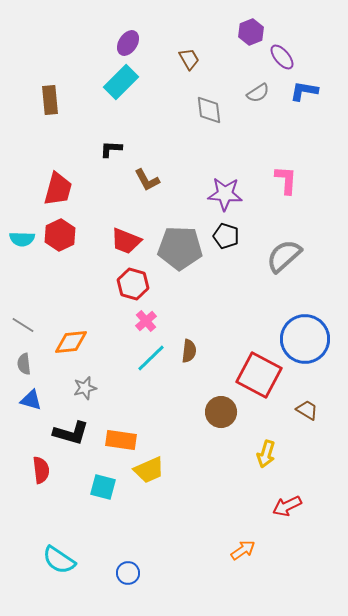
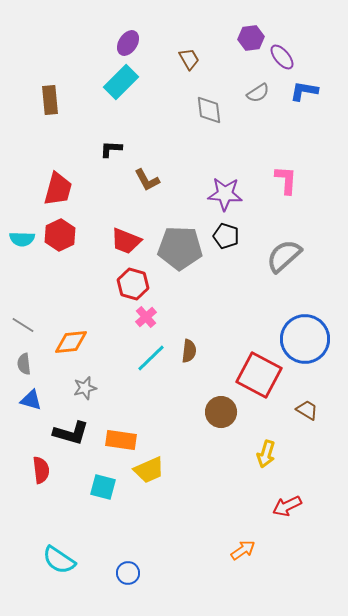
purple hexagon at (251, 32): moved 6 px down; rotated 15 degrees clockwise
pink cross at (146, 321): moved 4 px up
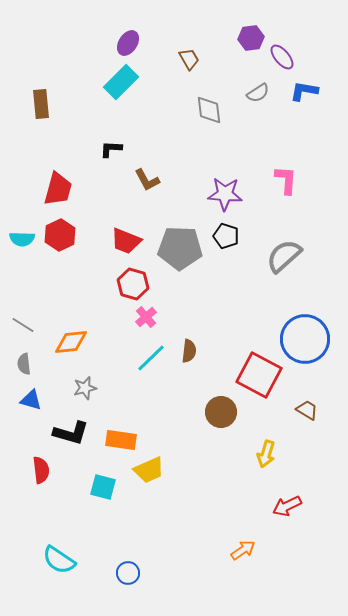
brown rectangle at (50, 100): moved 9 px left, 4 px down
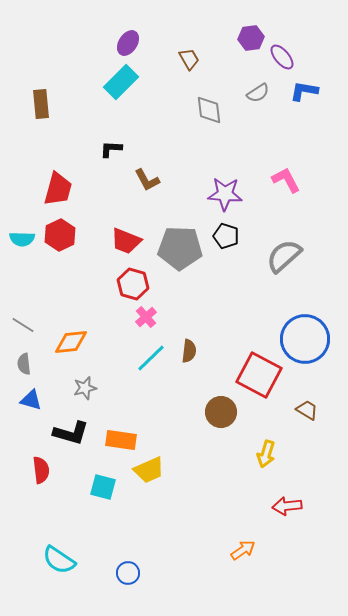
pink L-shape at (286, 180): rotated 32 degrees counterclockwise
red arrow at (287, 506): rotated 20 degrees clockwise
